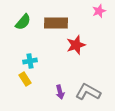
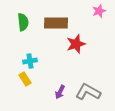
green semicircle: rotated 48 degrees counterclockwise
red star: moved 1 px up
purple arrow: rotated 40 degrees clockwise
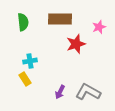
pink star: moved 16 px down
brown rectangle: moved 4 px right, 4 px up
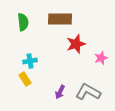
pink star: moved 2 px right, 31 px down
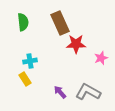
brown rectangle: moved 4 px down; rotated 65 degrees clockwise
red star: rotated 18 degrees clockwise
purple arrow: rotated 112 degrees clockwise
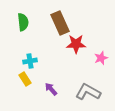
purple arrow: moved 9 px left, 3 px up
